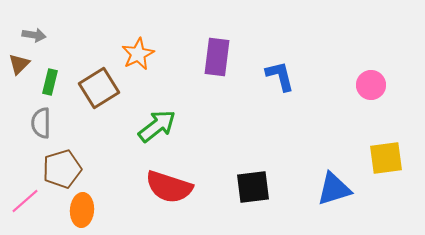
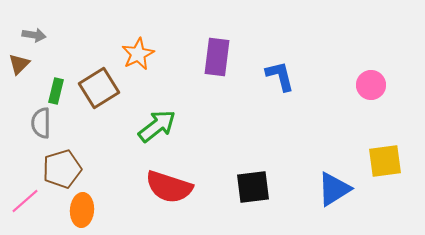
green rectangle: moved 6 px right, 9 px down
yellow square: moved 1 px left, 3 px down
blue triangle: rotated 15 degrees counterclockwise
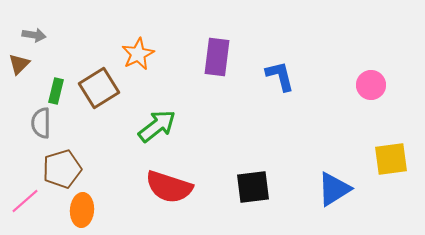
yellow square: moved 6 px right, 2 px up
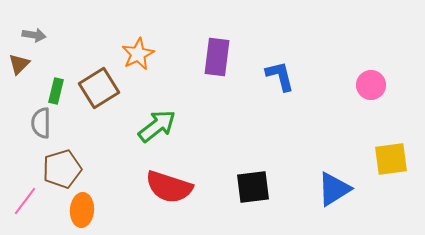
pink line: rotated 12 degrees counterclockwise
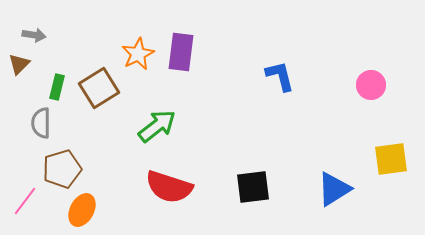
purple rectangle: moved 36 px left, 5 px up
green rectangle: moved 1 px right, 4 px up
orange ellipse: rotated 24 degrees clockwise
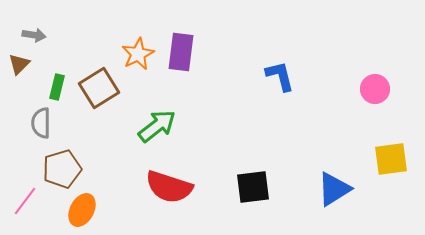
pink circle: moved 4 px right, 4 px down
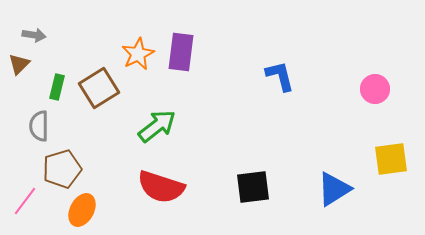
gray semicircle: moved 2 px left, 3 px down
red semicircle: moved 8 px left
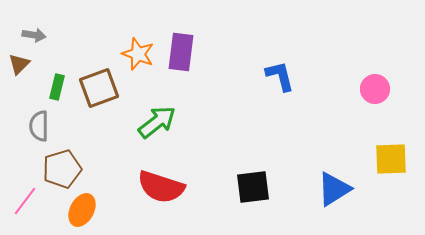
orange star: rotated 24 degrees counterclockwise
brown square: rotated 12 degrees clockwise
green arrow: moved 4 px up
yellow square: rotated 6 degrees clockwise
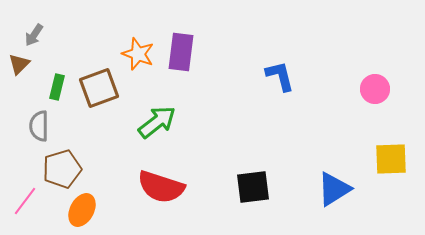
gray arrow: rotated 115 degrees clockwise
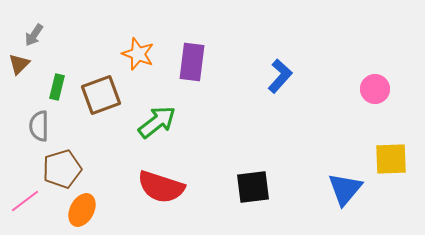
purple rectangle: moved 11 px right, 10 px down
blue L-shape: rotated 56 degrees clockwise
brown square: moved 2 px right, 7 px down
blue triangle: moved 11 px right; rotated 18 degrees counterclockwise
pink line: rotated 16 degrees clockwise
